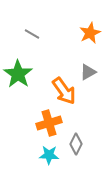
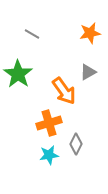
orange star: rotated 15 degrees clockwise
cyan star: rotated 12 degrees counterclockwise
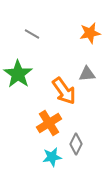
gray triangle: moved 1 px left, 2 px down; rotated 24 degrees clockwise
orange cross: rotated 15 degrees counterclockwise
cyan star: moved 3 px right, 2 px down
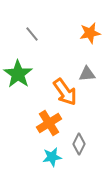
gray line: rotated 21 degrees clockwise
orange arrow: moved 1 px right, 1 px down
gray diamond: moved 3 px right
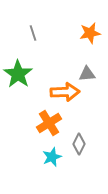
gray line: moved 1 px right, 1 px up; rotated 21 degrees clockwise
orange arrow: rotated 56 degrees counterclockwise
cyan star: rotated 12 degrees counterclockwise
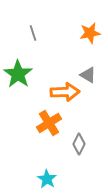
gray triangle: moved 1 px right, 1 px down; rotated 36 degrees clockwise
cyan star: moved 5 px left, 22 px down; rotated 18 degrees counterclockwise
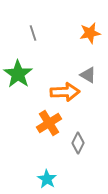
gray diamond: moved 1 px left, 1 px up
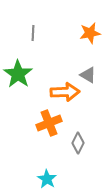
gray line: rotated 21 degrees clockwise
orange cross: rotated 10 degrees clockwise
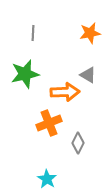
green star: moved 7 px right; rotated 24 degrees clockwise
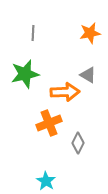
cyan star: moved 1 px left, 2 px down
